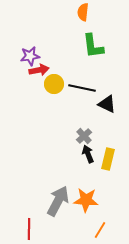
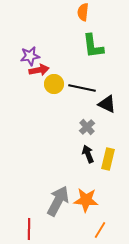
gray cross: moved 3 px right, 9 px up
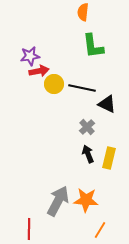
red arrow: moved 1 px down
yellow rectangle: moved 1 px right, 1 px up
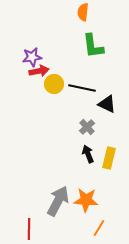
purple star: moved 2 px right, 1 px down
orange line: moved 1 px left, 2 px up
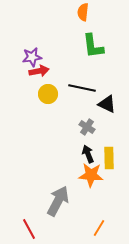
yellow circle: moved 6 px left, 10 px down
gray cross: rotated 14 degrees counterclockwise
yellow rectangle: rotated 15 degrees counterclockwise
orange star: moved 5 px right, 25 px up
red line: rotated 30 degrees counterclockwise
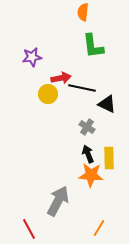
red arrow: moved 22 px right, 7 px down
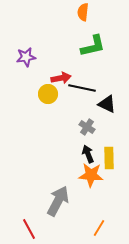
green L-shape: rotated 96 degrees counterclockwise
purple star: moved 6 px left
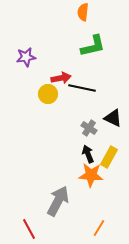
black triangle: moved 6 px right, 14 px down
gray cross: moved 2 px right, 1 px down
yellow rectangle: moved 1 px up; rotated 30 degrees clockwise
